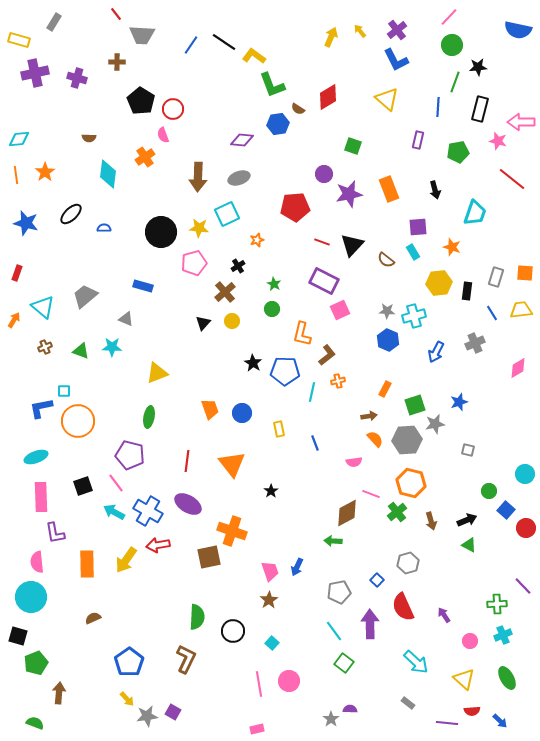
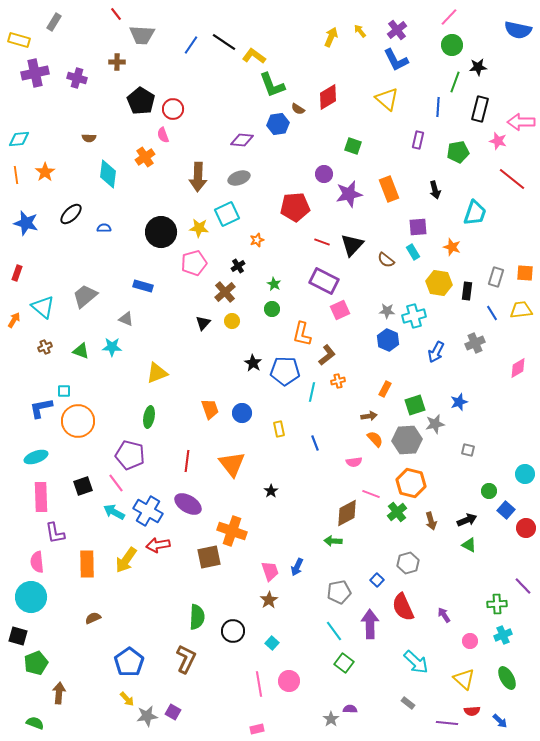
yellow hexagon at (439, 283): rotated 15 degrees clockwise
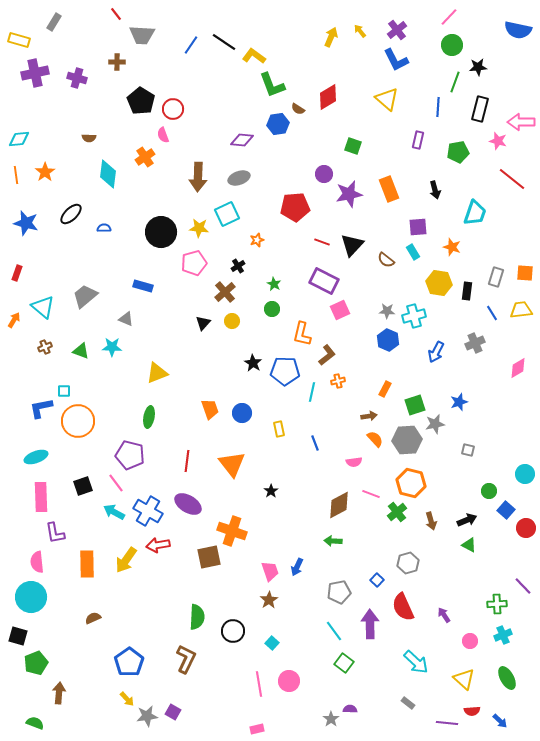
brown diamond at (347, 513): moved 8 px left, 8 px up
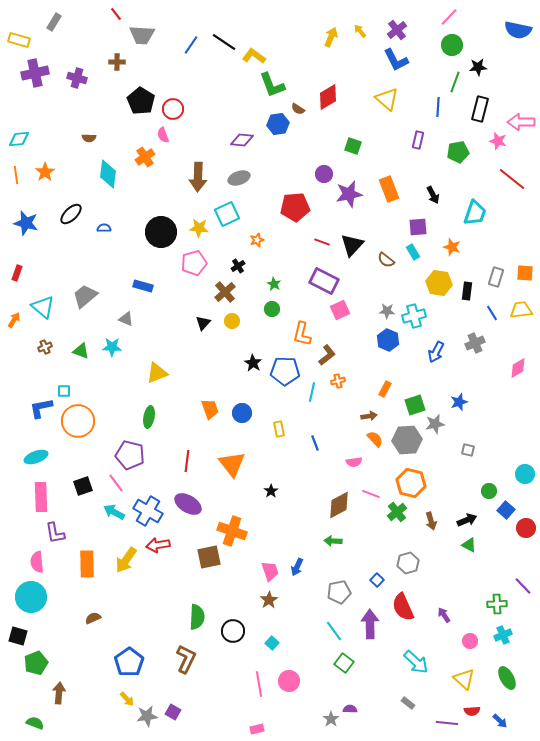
black arrow at (435, 190): moved 2 px left, 5 px down; rotated 12 degrees counterclockwise
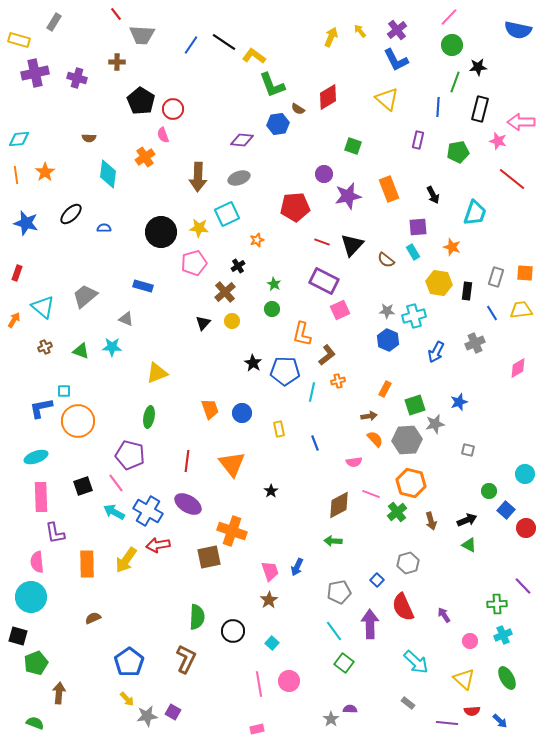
purple star at (349, 194): moved 1 px left, 2 px down
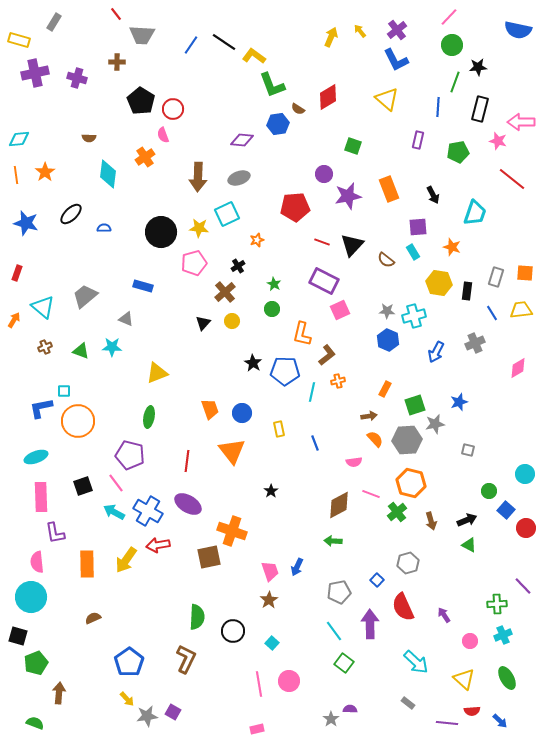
orange triangle at (232, 464): moved 13 px up
